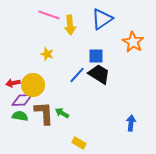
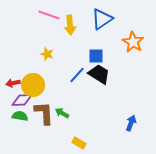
blue arrow: rotated 14 degrees clockwise
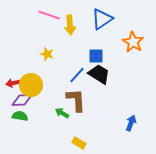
yellow circle: moved 2 px left
brown L-shape: moved 32 px right, 13 px up
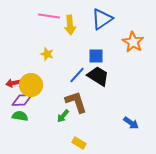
pink line: moved 1 px down; rotated 10 degrees counterclockwise
black trapezoid: moved 1 px left, 2 px down
brown L-shape: moved 2 px down; rotated 15 degrees counterclockwise
green arrow: moved 1 px right, 3 px down; rotated 80 degrees counterclockwise
blue arrow: rotated 105 degrees clockwise
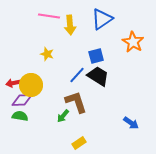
blue square: rotated 14 degrees counterclockwise
yellow rectangle: rotated 64 degrees counterclockwise
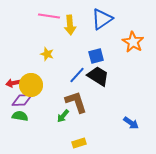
yellow rectangle: rotated 16 degrees clockwise
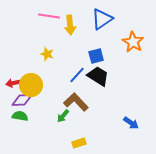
brown L-shape: rotated 25 degrees counterclockwise
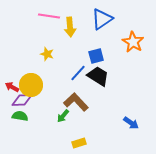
yellow arrow: moved 2 px down
blue line: moved 1 px right, 2 px up
red arrow: moved 1 px left, 4 px down; rotated 40 degrees clockwise
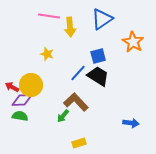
blue square: moved 2 px right
blue arrow: rotated 28 degrees counterclockwise
